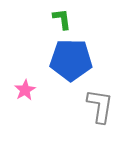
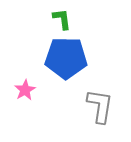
blue pentagon: moved 5 px left, 2 px up
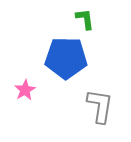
green L-shape: moved 23 px right
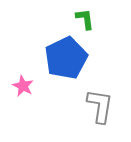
blue pentagon: rotated 27 degrees counterclockwise
pink star: moved 2 px left, 4 px up; rotated 15 degrees counterclockwise
